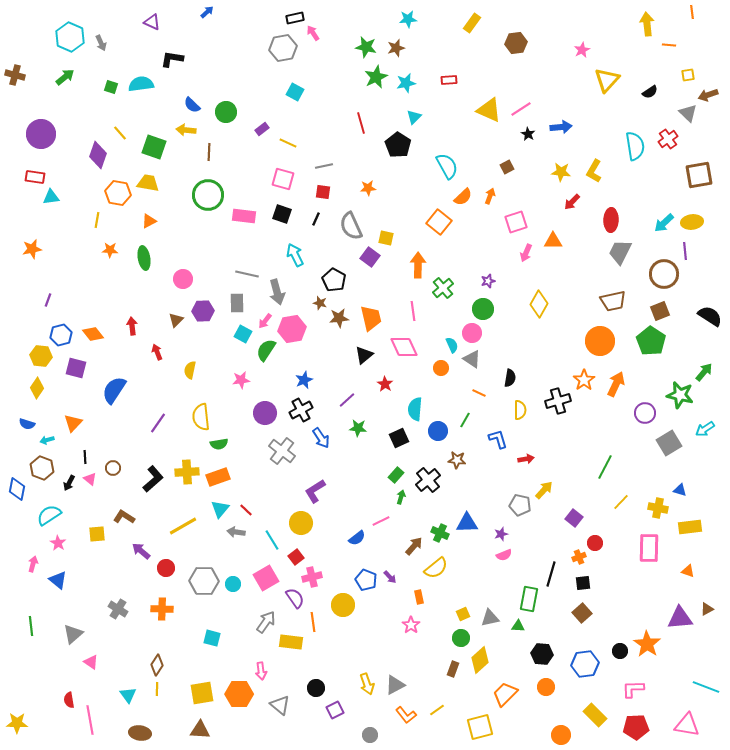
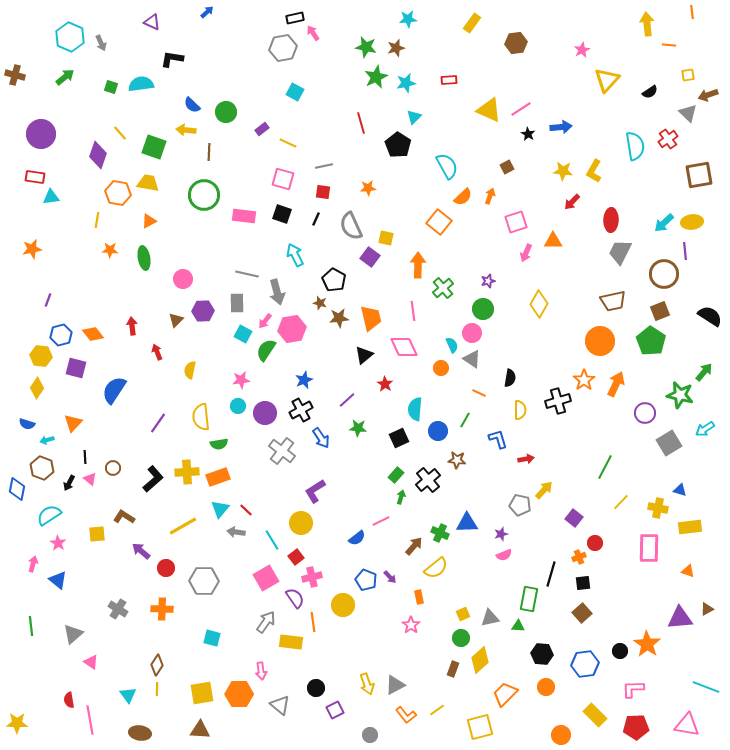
yellow star at (561, 172): moved 2 px right, 1 px up
green circle at (208, 195): moved 4 px left
cyan circle at (233, 584): moved 5 px right, 178 px up
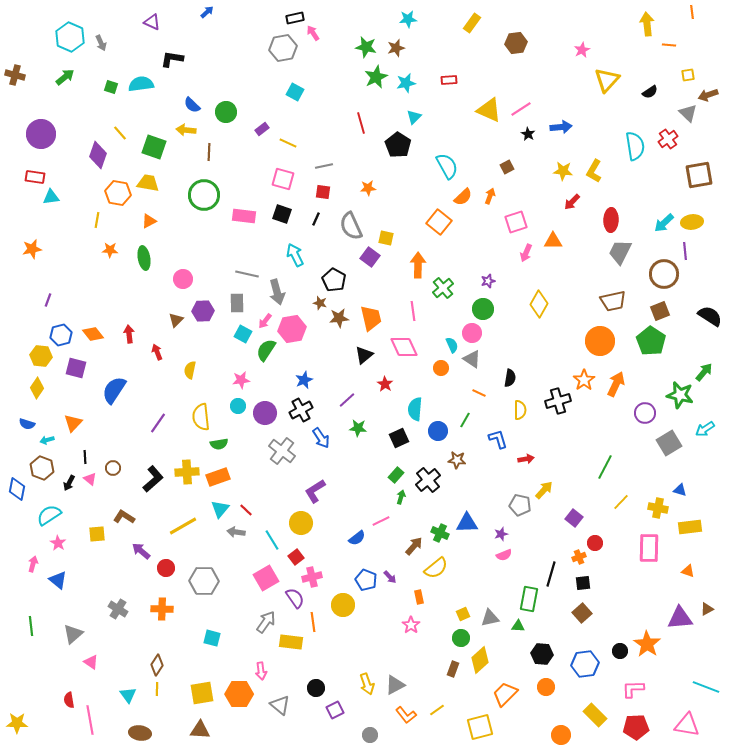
red arrow at (132, 326): moved 3 px left, 8 px down
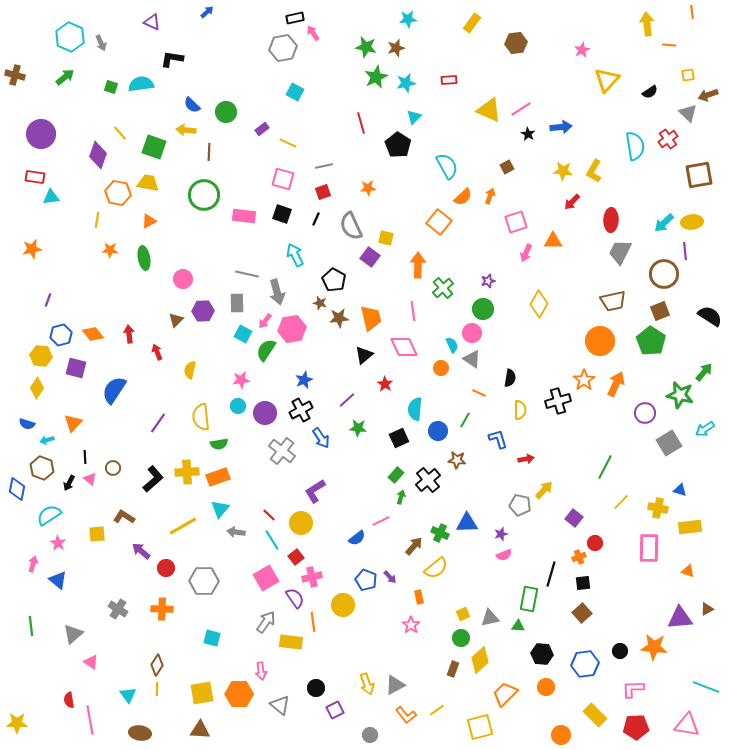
red square at (323, 192): rotated 28 degrees counterclockwise
red line at (246, 510): moved 23 px right, 5 px down
orange star at (647, 644): moved 7 px right, 3 px down; rotated 28 degrees counterclockwise
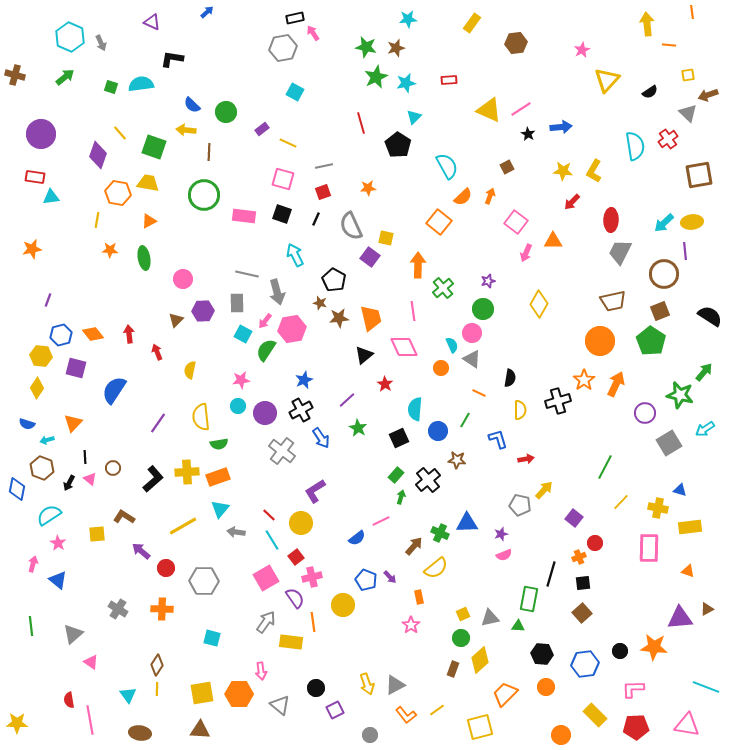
pink square at (516, 222): rotated 35 degrees counterclockwise
green star at (358, 428): rotated 24 degrees clockwise
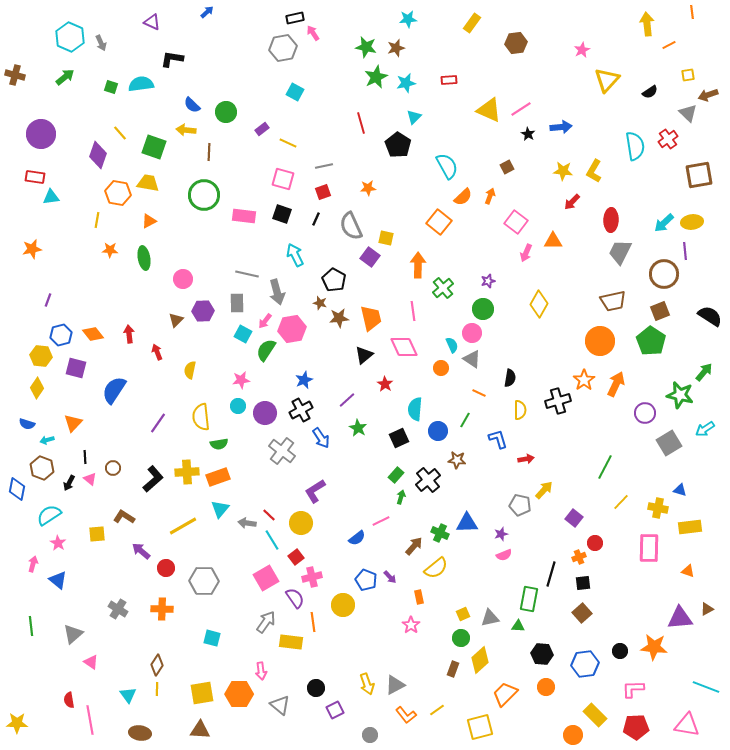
orange line at (669, 45): rotated 32 degrees counterclockwise
gray arrow at (236, 532): moved 11 px right, 9 px up
orange circle at (561, 735): moved 12 px right
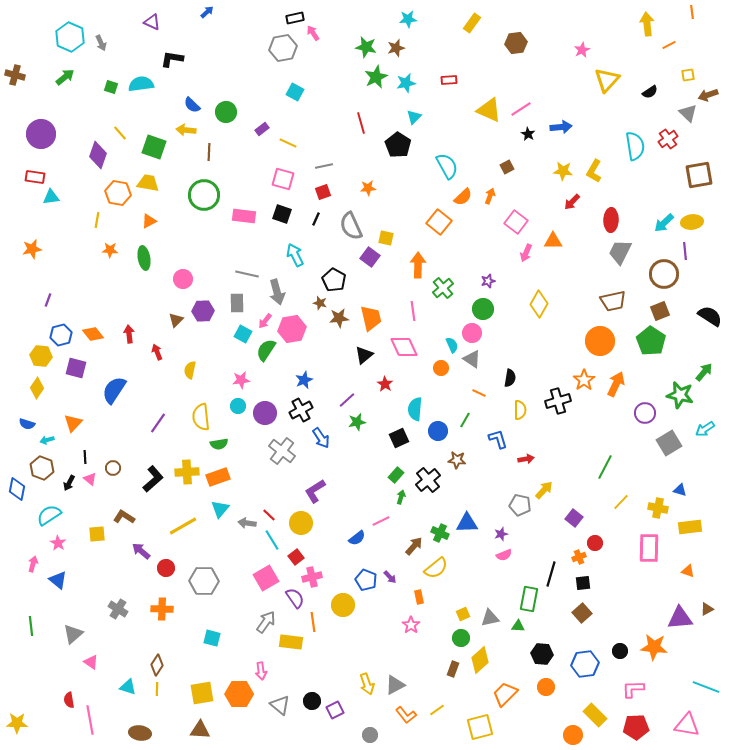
green star at (358, 428): moved 1 px left, 6 px up; rotated 30 degrees clockwise
black circle at (316, 688): moved 4 px left, 13 px down
cyan triangle at (128, 695): moved 8 px up; rotated 36 degrees counterclockwise
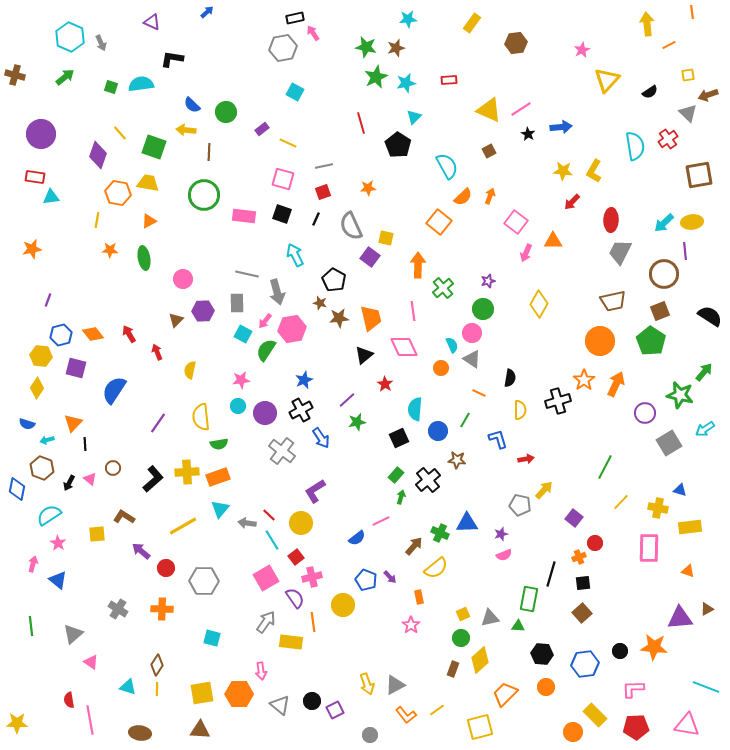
brown square at (507, 167): moved 18 px left, 16 px up
red arrow at (129, 334): rotated 24 degrees counterclockwise
black line at (85, 457): moved 13 px up
orange circle at (573, 735): moved 3 px up
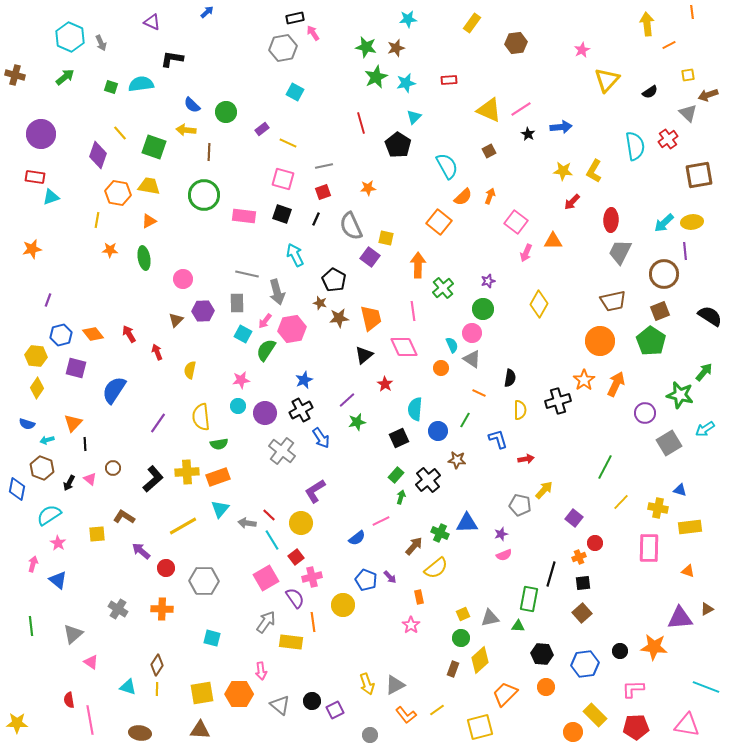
yellow trapezoid at (148, 183): moved 1 px right, 3 px down
cyan triangle at (51, 197): rotated 12 degrees counterclockwise
yellow hexagon at (41, 356): moved 5 px left
